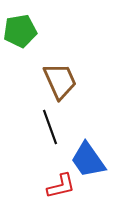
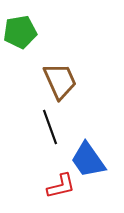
green pentagon: moved 1 px down
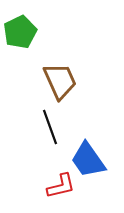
green pentagon: rotated 16 degrees counterclockwise
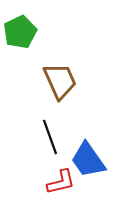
black line: moved 10 px down
red L-shape: moved 4 px up
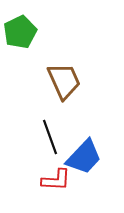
brown trapezoid: moved 4 px right
blue trapezoid: moved 4 px left, 3 px up; rotated 102 degrees counterclockwise
red L-shape: moved 5 px left, 2 px up; rotated 16 degrees clockwise
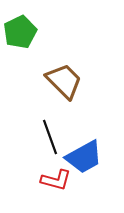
brown trapezoid: rotated 21 degrees counterclockwise
blue trapezoid: rotated 18 degrees clockwise
red L-shape: rotated 12 degrees clockwise
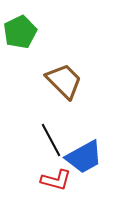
black line: moved 1 px right, 3 px down; rotated 8 degrees counterclockwise
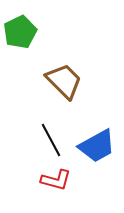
blue trapezoid: moved 13 px right, 11 px up
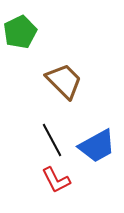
black line: moved 1 px right
red L-shape: rotated 48 degrees clockwise
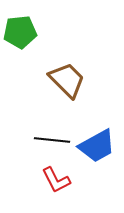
green pentagon: rotated 20 degrees clockwise
brown trapezoid: moved 3 px right, 1 px up
black line: rotated 56 degrees counterclockwise
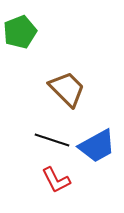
green pentagon: rotated 16 degrees counterclockwise
brown trapezoid: moved 9 px down
black line: rotated 12 degrees clockwise
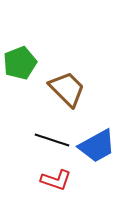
green pentagon: moved 31 px down
red L-shape: rotated 44 degrees counterclockwise
